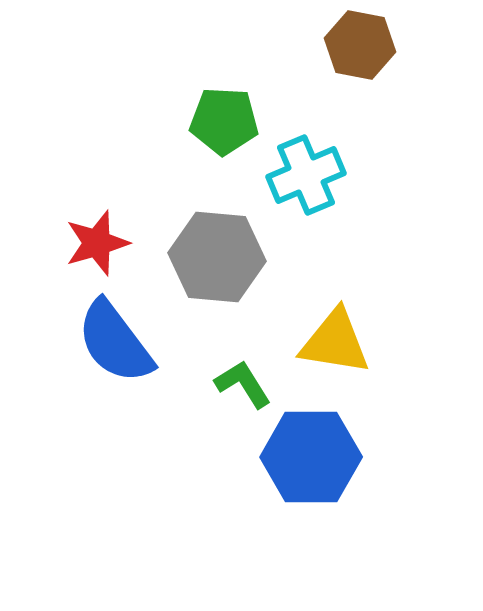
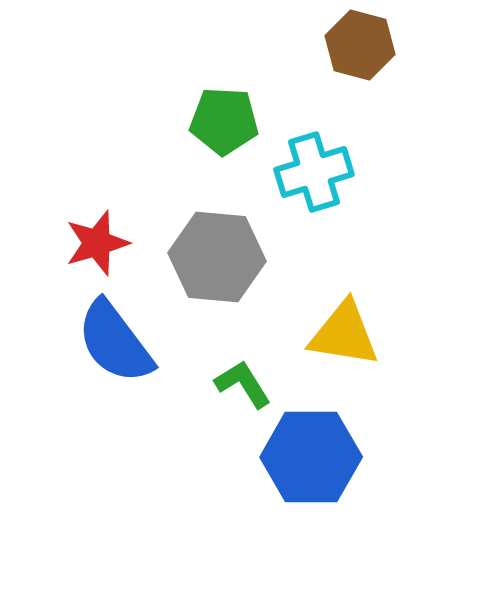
brown hexagon: rotated 4 degrees clockwise
cyan cross: moved 8 px right, 3 px up; rotated 6 degrees clockwise
yellow triangle: moved 9 px right, 8 px up
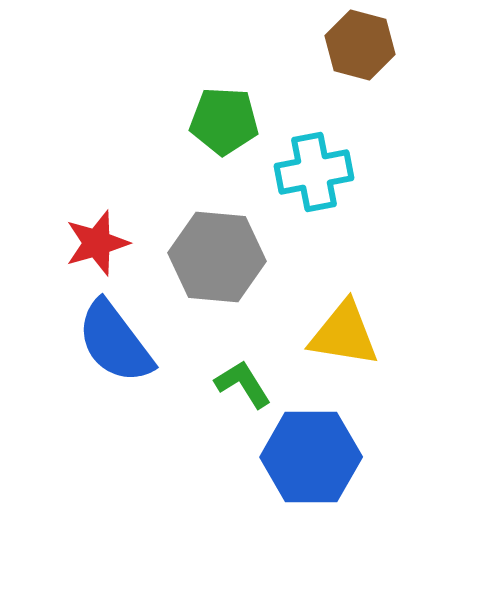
cyan cross: rotated 6 degrees clockwise
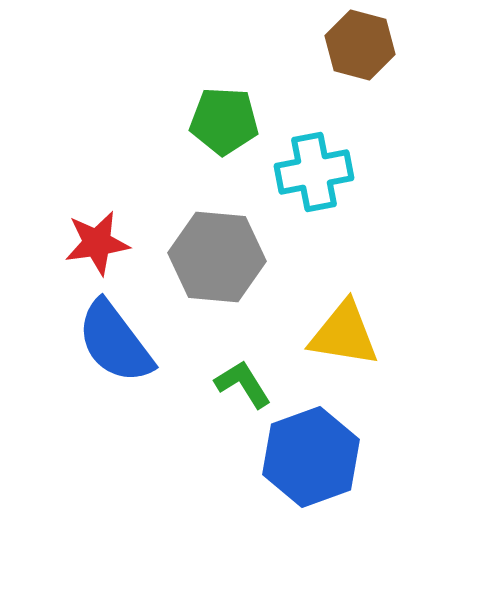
red star: rotated 8 degrees clockwise
blue hexagon: rotated 20 degrees counterclockwise
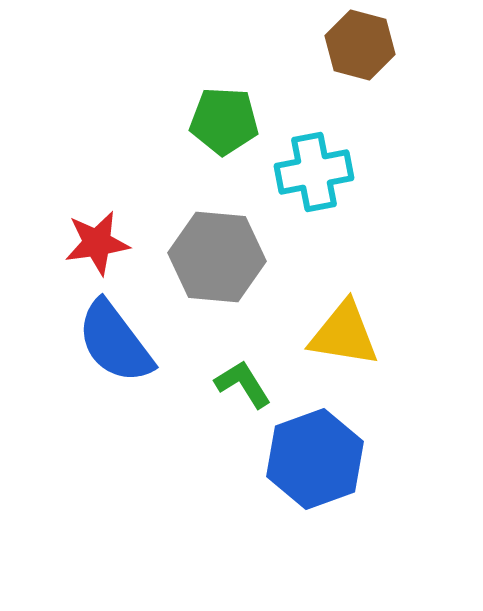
blue hexagon: moved 4 px right, 2 px down
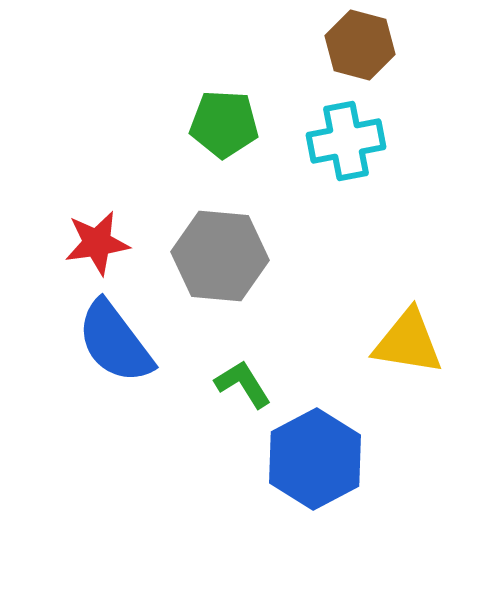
green pentagon: moved 3 px down
cyan cross: moved 32 px right, 31 px up
gray hexagon: moved 3 px right, 1 px up
yellow triangle: moved 64 px right, 8 px down
blue hexagon: rotated 8 degrees counterclockwise
